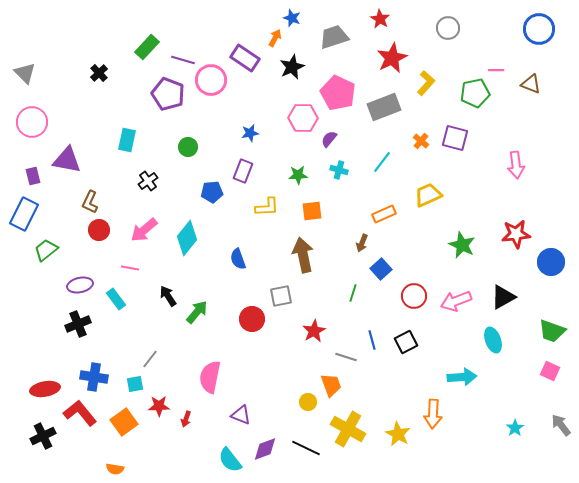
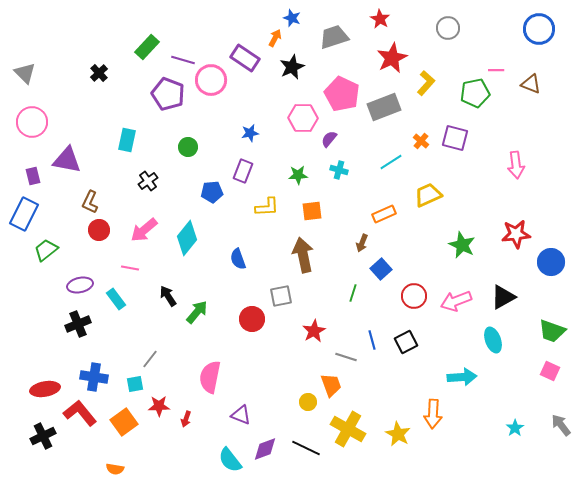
pink pentagon at (338, 93): moved 4 px right, 1 px down
cyan line at (382, 162): moved 9 px right; rotated 20 degrees clockwise
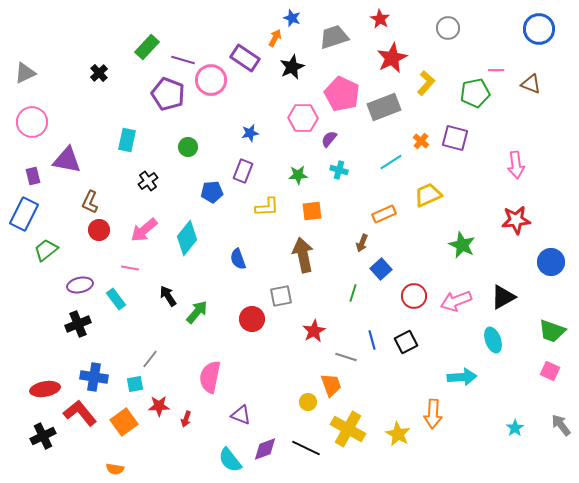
gray triangle at (25, 73): rotated 50 degrees clockwise
red star at (516, 234): moved 14 px up
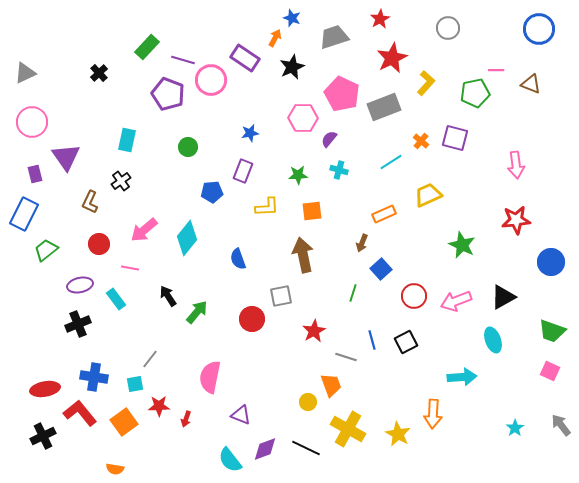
red star at (380, 19): rotated 12 degrees clockwise
purple triangle at (67, 160): moved 1 px left, 3 px up; rotated 44 degrees clockwise
purple rectangle at (33, 176): moved 2 px right, 2 px up
black cross at (148, 181): moved 27 px left
red circle at (99, 230): moved 14 px down
